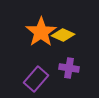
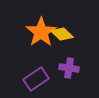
yellow diamond: moved 1 px left, 1 px up; rotated 20 degrees clockwise
purple rectangle: rotated 15 degrees clockwise
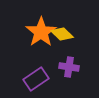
purple cross: moved 1 px up
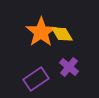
yellow diamond: rotated 15 degrees clockwise
purple cross: rotated 30 degrees clockwise
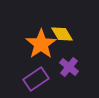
orange star: moved 12 px down
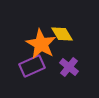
orange star: rotated 8 degrees counterclockwise
purple rectangle: moved 4 px left, 13 px up; rotated 10 degrees clockwise
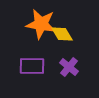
orange star: moved 20 px up; rotated 20 degrees counterclockwise
purple rectangle: rotated 25 degrees clockwise
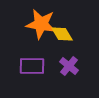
purple cross: moved 1 px up
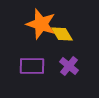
orange star: rotated 8 degrees clockwise
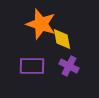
yellow diamond: moved 5 px down; rotated 20 degrees clockwise
purple cross: rotated 12 degrees counterclockwise
